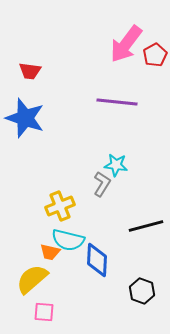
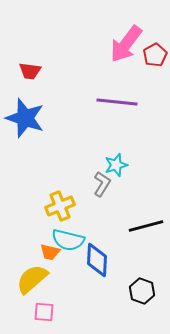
cyan star: rotated 25 degrees counterclockwise
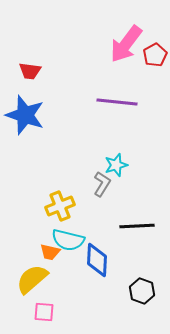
blue star: moved 3 px up
black line: moved 9 px left; rotated 12 degrees clockwise
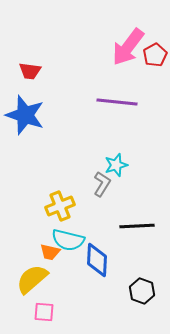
pink arrow: moved 2 px right, 3 px down
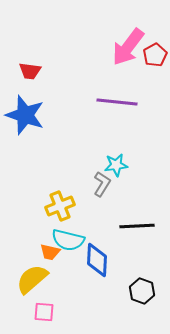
cyan star: rotated 10 degrees clockwise
